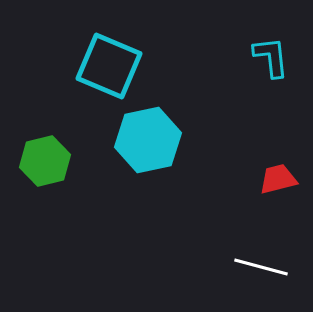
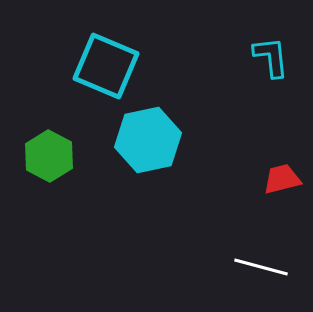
cyan square: moved 3 px left
green hexagon: moved 4 px right, 5 px up; rotated 18 degrees counterclockwise
red trapezoid: moved 4 px right
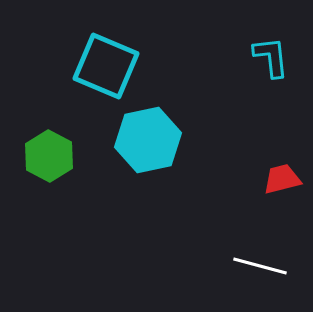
white line: moved 1 px left, 1 px up
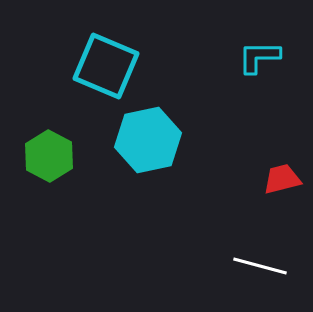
cyan L-shape: moved 12 px left; rotated 84 degrees counterclockwise
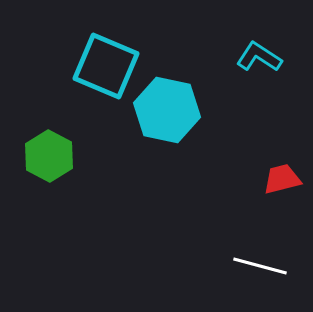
cyan L-shape: rotated 33 degrees clockwise
cyan hexagon: moved 19 px right, 30 px up; rotated 24 degrees clockwise
